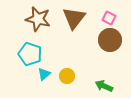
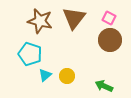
brown star: moved 2 px right, 2 px down
cyan triangle: moved 1 px right, 1 px down
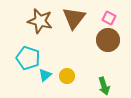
brown circle: moved 2 px left
cyan pentagon: moved 2 px left, 4 px down
green arrow: rotated 132 degrees counterclockwise
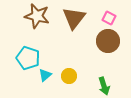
brown star: moved 3 px left, 5 px up
brown circle: moved 1 px down
yellow circle: moved 2 px right
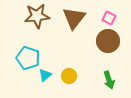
brown star: rotated 20 degrees counterclockwise
green arrow: moved 5 px right, 6 px up
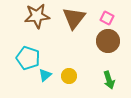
pink square: moved 2 px left
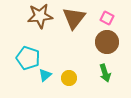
brown star: moved 3 px right
brown circle: moved 1 px left, 1 px down
yellow circle: moved 2 px down
green arrow: moved 4 px left, 7 px up
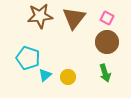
yellow circle: moved 1 px left, 1 px up
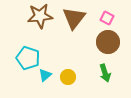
brown circle: moved 1 px right
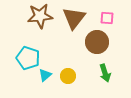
pink square: rotated 24 degrees counterclockwise
brown circle: moved 11 px left
yellow circle: moved 1 px up
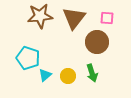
green arrow: moved 13 px left
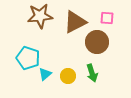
brown triangle: moved 1 px right, 4 px down; rotated 25 degrees clockwise
cyan triangle: moved 1 px up
